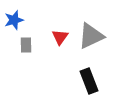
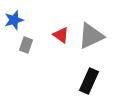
red triangle: moved 1 px right, 2 px up; rotated 30 degrees counterclockwise
gray rectangle: rotated 21 degrees clockwise
black rectangle: rotated 45 degrees clockwise
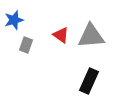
gray triangle: rotated 20 degrees clockwise
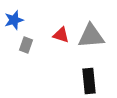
red triangle: rotated 18 degrees counterclockwise
black rectangle: rotated 30 degrees counterclockwise
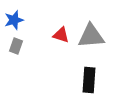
gray rectangle: moved 10 px left, 1 px down
black rectangle: moved 1 px up; rotated 10 degrees clockwise
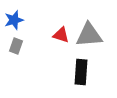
gray triangle: moved 2 px left, 1 px up
black rectangle: moved 8 px left, 8 px up
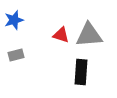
gray rectangle: moved 9 px down; rotated 56 degrees clockwise
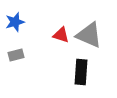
blue star: moved 1 px right, 2 px down
gray triangle: rotated 28 degrees clockwise
